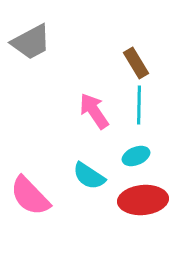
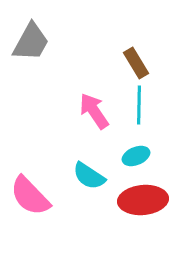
gray trapezoid: rotated 33 degrees counterclockwise
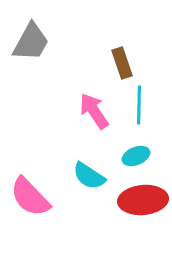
brown rectangle: moved 14 px left; rotated 12 degrees clockwise
pink semicircle: moved 1 px down
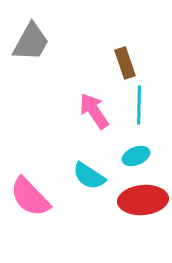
brown rectangle: moved 3 px right
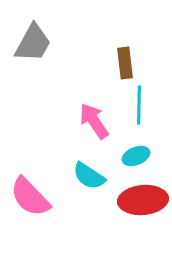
gray trapezoid: moved 2 px right, 1 px down
brown rectangle: rotated 12 degrees clockwise
pink arrow: moved 10 px down
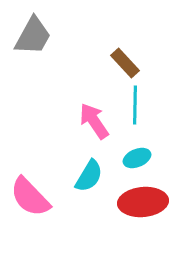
gray trapezoid: moved 7 px up
brown rectangle: rotated 36 degrees counterclockwise
cyan line: moved 4 px left
cyan ellipse: moved 1 px right, 2 px down
cyan semicircle: rotated 92 degrees counterclockwise
red ellipse: moved 2 px down
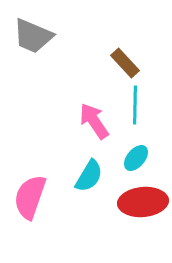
gray trapezoid: rotated 84 degrees clockwise
cyan ellipse: moved 1 px left; rotated 28 degrees counterclockwise
pink semicircle: rotated 63 degrees clockwise
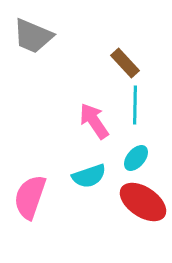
cyan semicircle: rotated 40 degrees clockwise
red ellipse: rotated 39 degrees clockwise
